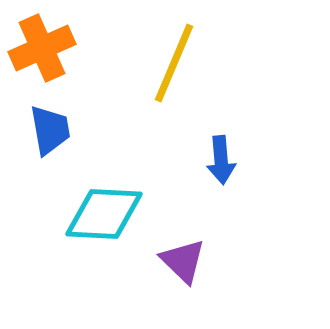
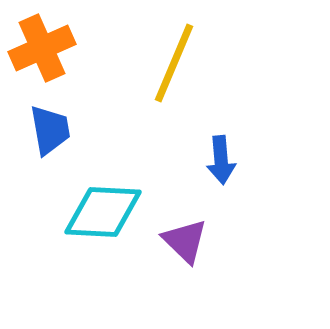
cyan diamond: moved 1 px left, 2 px up
purple triangle: moved 2 px right, 20 px up
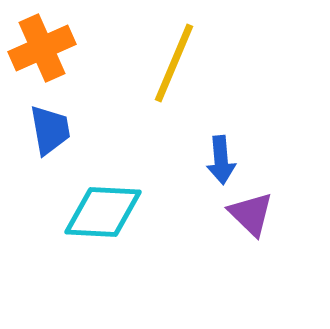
purple triangle: moved 66 px right, 27 px up
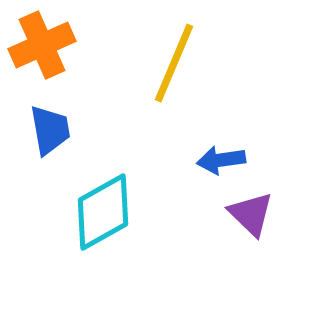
orange cross: moved 3 px up
blue arrow: rotated 87 degrees clockwise
cyan diamond: rotated 32 degrees counterclockwise
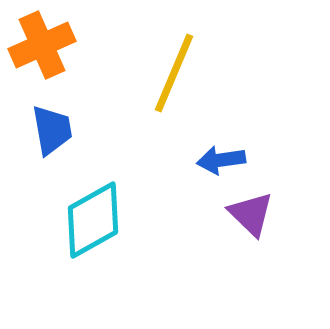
yellow line: moved 10 px down
blue trapezoid: moved 2 px right
cyan diamond: moved 10 px left, 8 px down
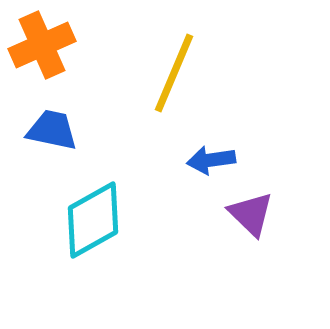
blue trapezoid: rotated 68 degrees counterclockwise
blue arrow: moved 10 px left
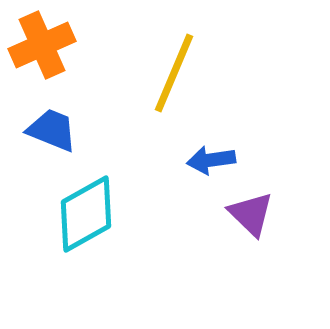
blue trapezoid: rotated 10 degrees clockwise
cyan diamond: moved 7 px left, 6 px up
